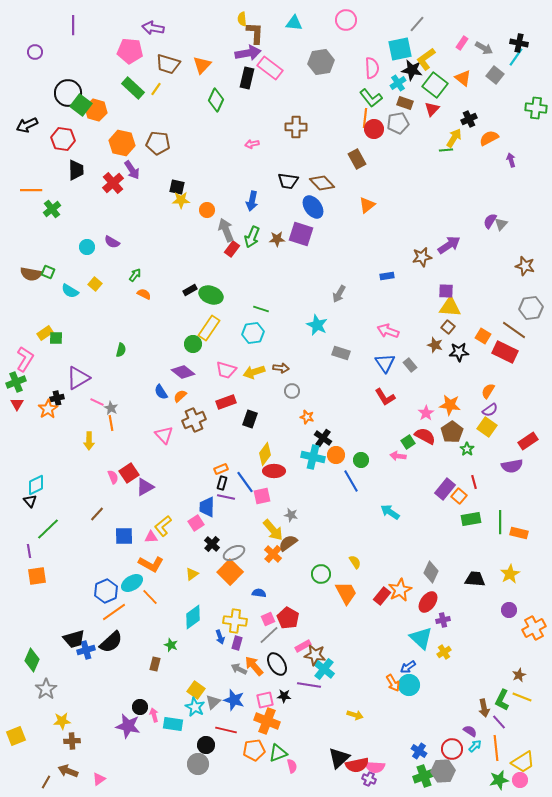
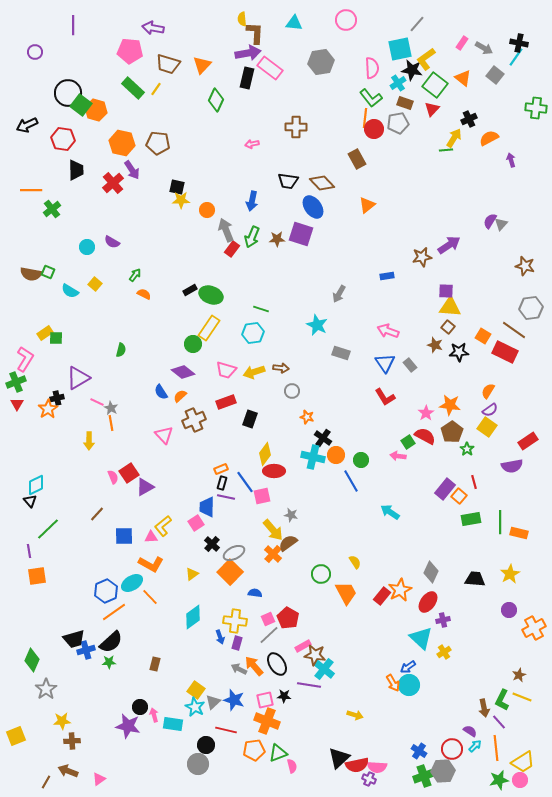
blue semicircle at (259, 593): moved 4 px left
green star at (171, 645): moved 62 px left, 17 px down; rotated 24 degrees counterclockwise
pink semicircle at (375, 767): moved 2 px right
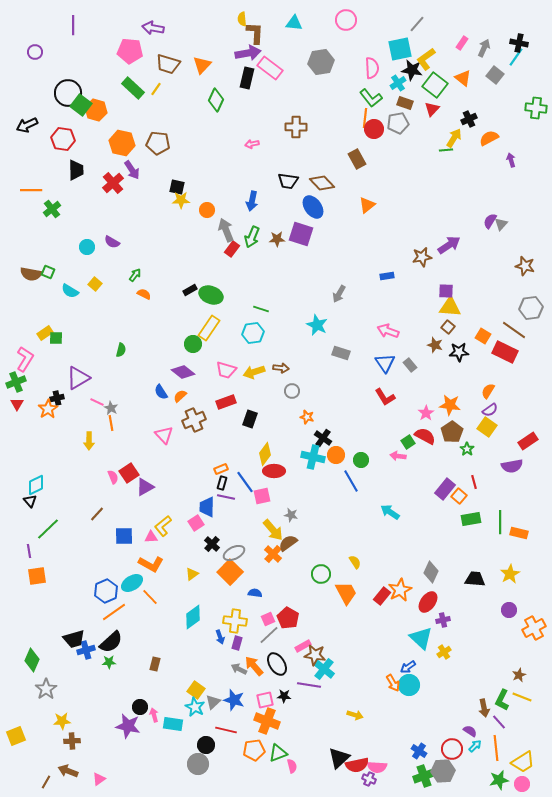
gray arrow at (484, 48): rotated 96 degrees counterclockwise
pink circle at (520, 780): moved 2 px right, 4 px down
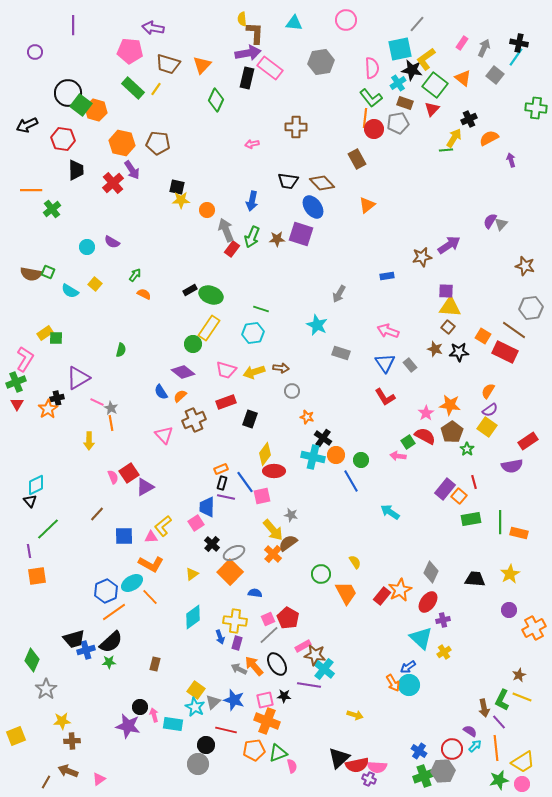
brown star at (435, 345): moved 4 px down
